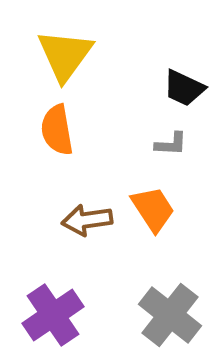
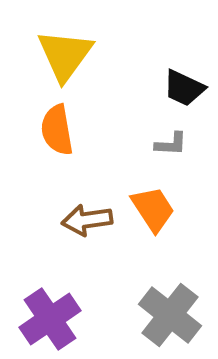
purple cross: moved 3 px left, 4 px down
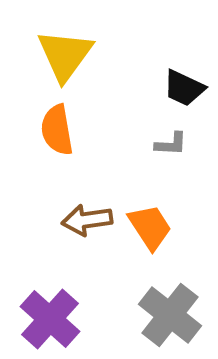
orange trapezoid: moved 3 px left, 18 px down
purple cross: rotated 14 degrees counterclockwise
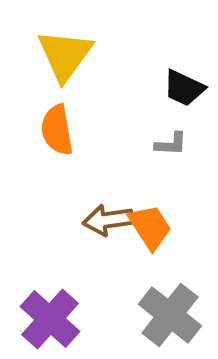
brown arrow: moved 21 px right
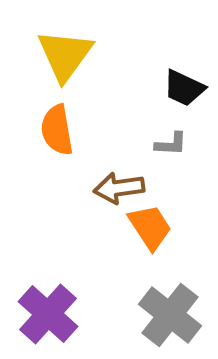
brown arrow: moved 11 px right, 32 px up
purple cross: moved 2 px left, 5 px up
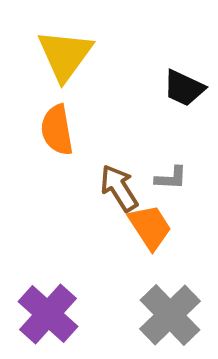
gray L-shape: moved 34 px down
brown arrow: rotated 66 degrees clockwise
gray cross: rotated 8 degrees clockwise
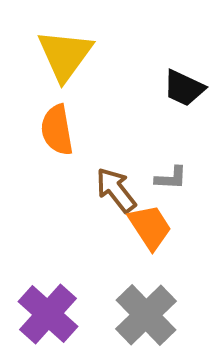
brown arrow: moved 3 px left, 2 px down; rotated 6 degrees counterclockwise
gray cross: moved 24 px left
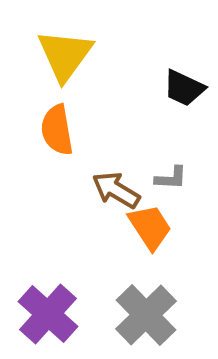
brown arrow: rotated 21 degrees counterclockwise
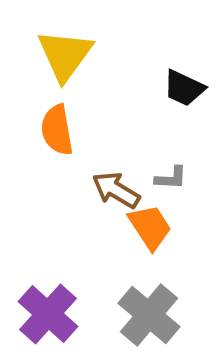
gray cross: moved 3 px right; rotated 6 degrees counterclockwise
